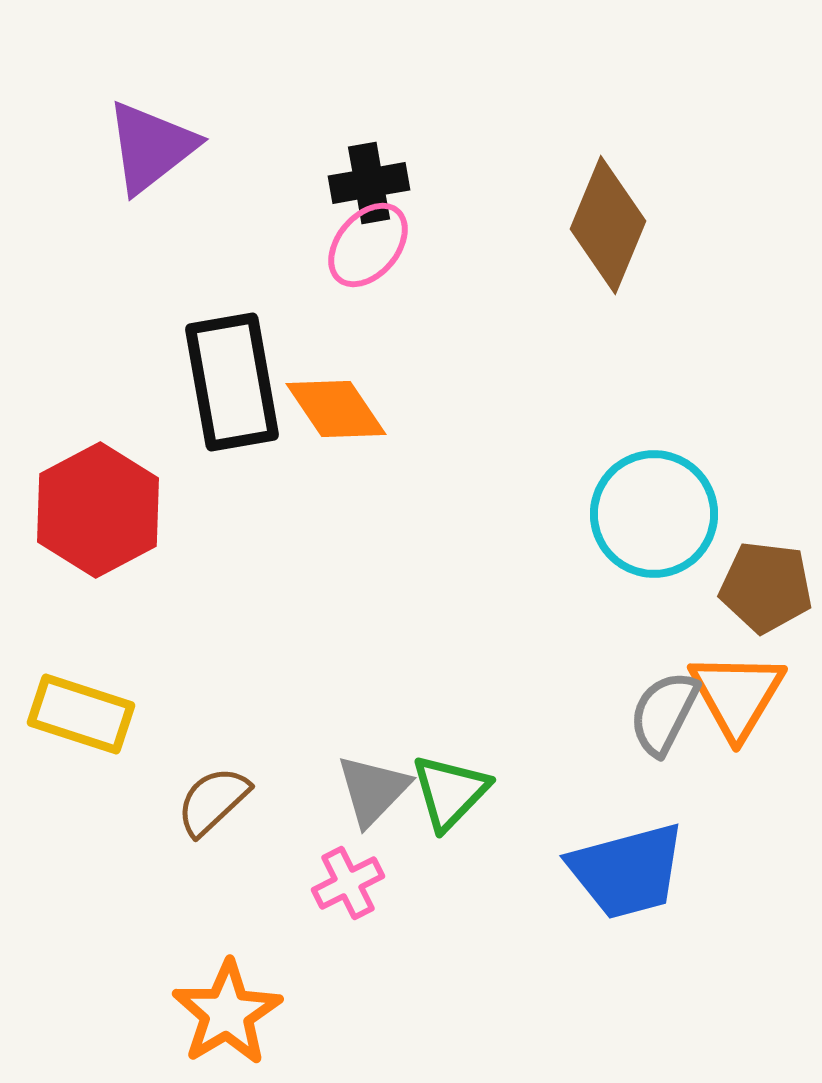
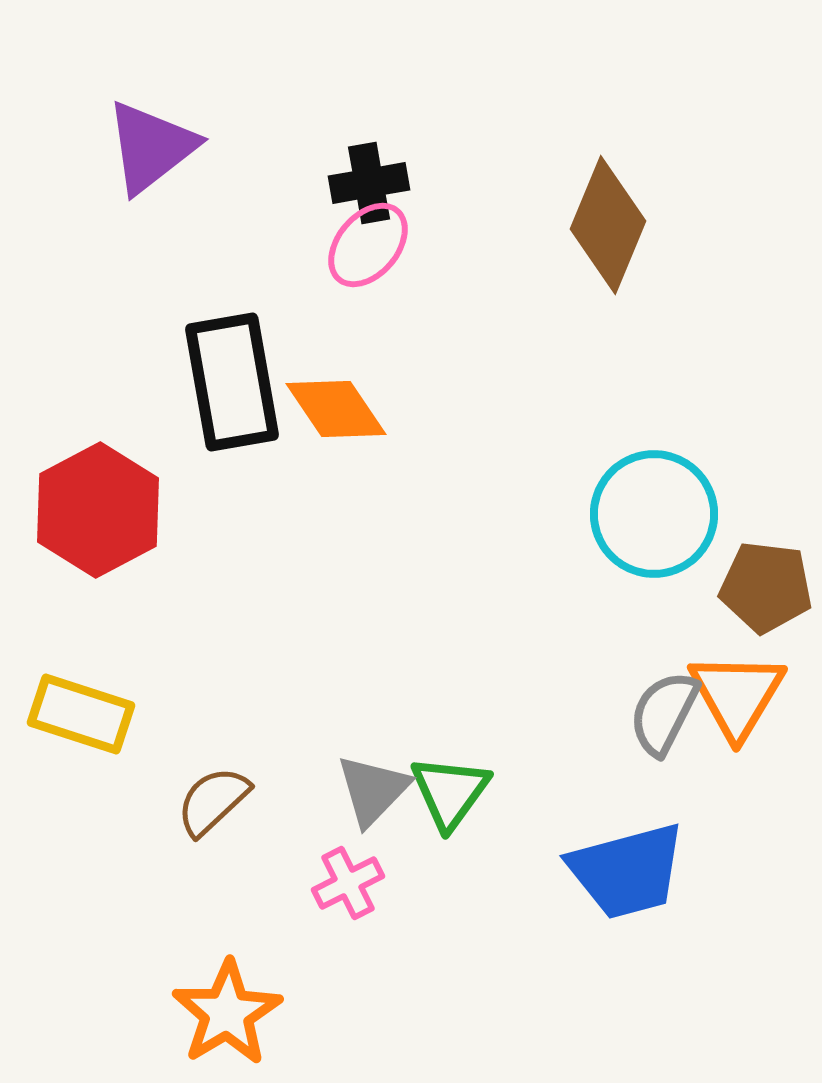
green triangle: rotated 8 degrees counterclockwise
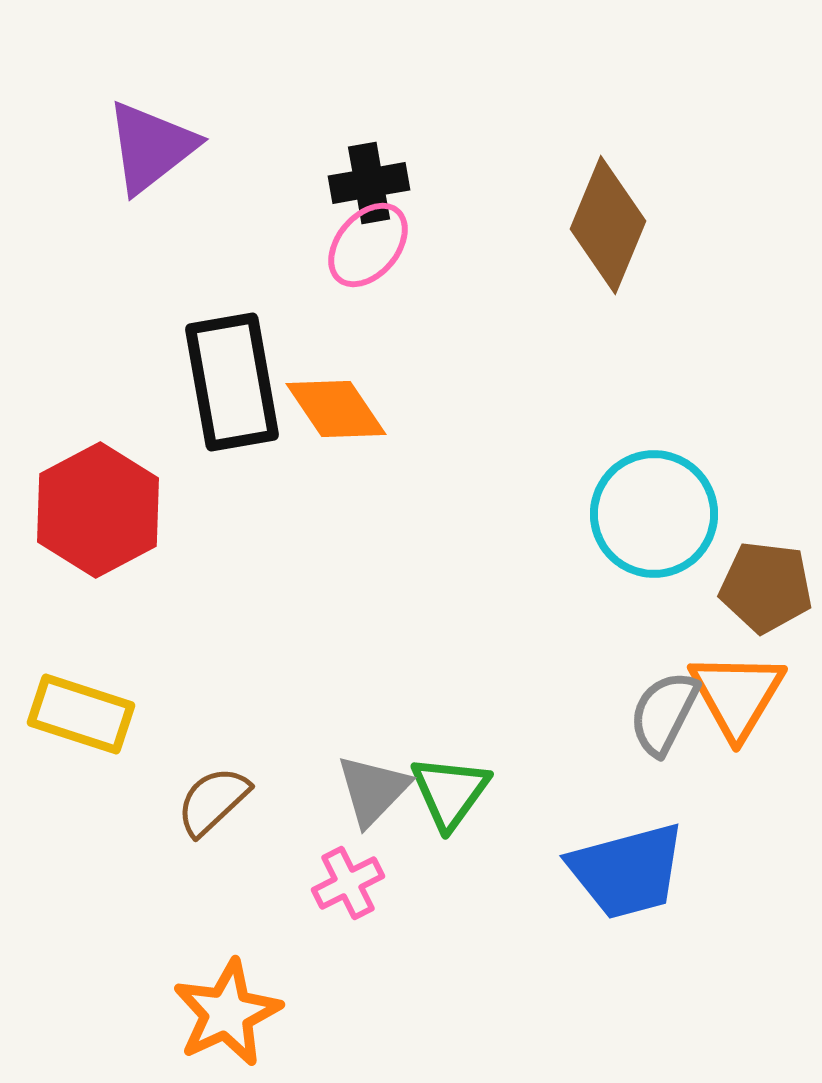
orange star: rotated 6 degrees clockwise
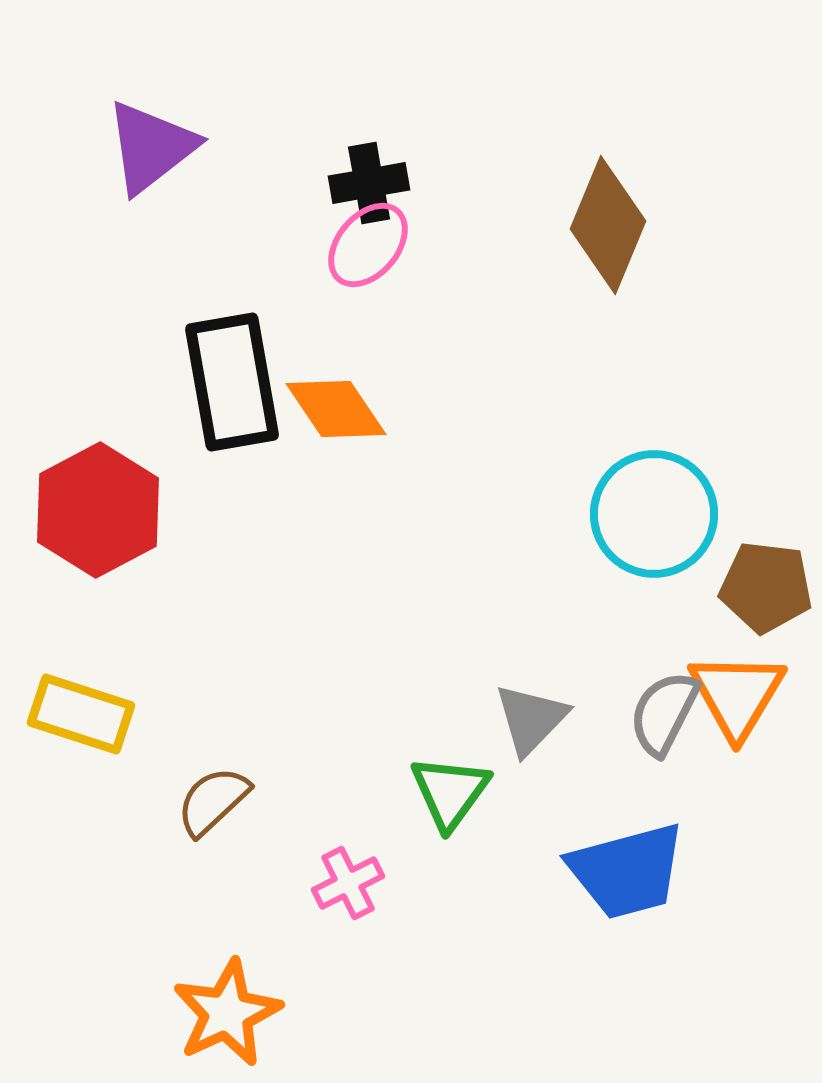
gray triangle: moved 158 px right, 71 px up
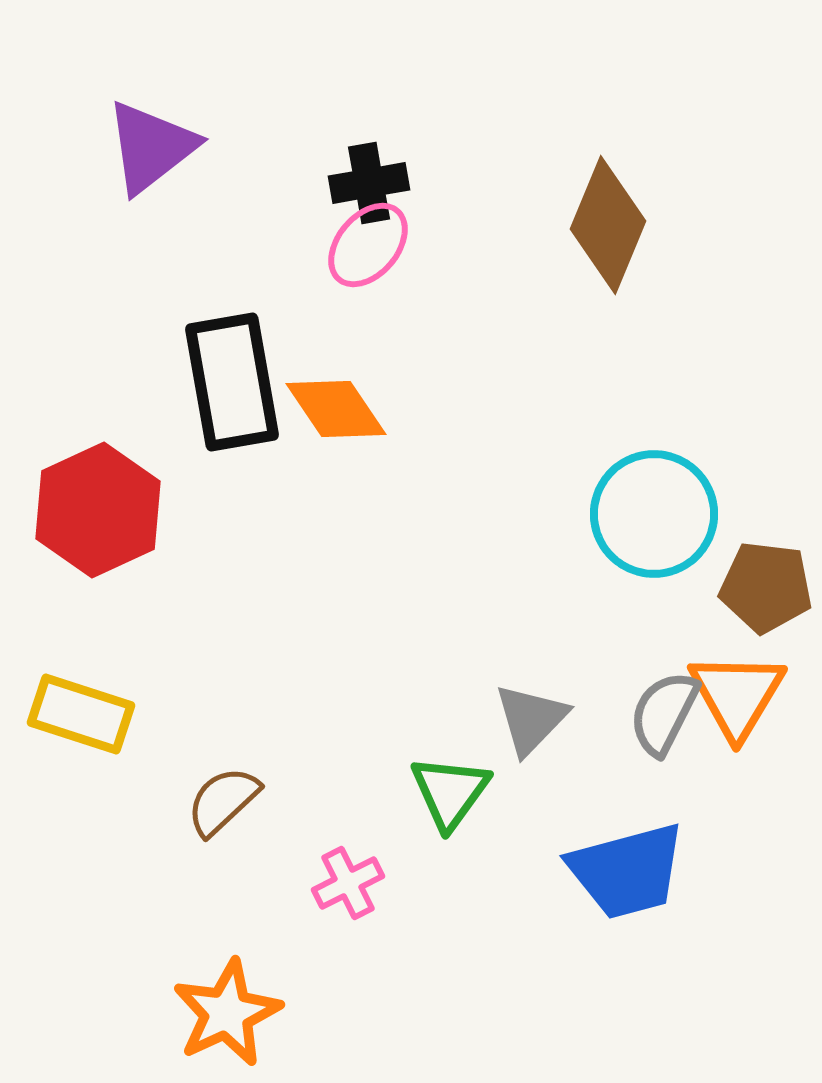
red hexagon: rotated 3 degrees clockwise
brown semicircle: moved 10 px right
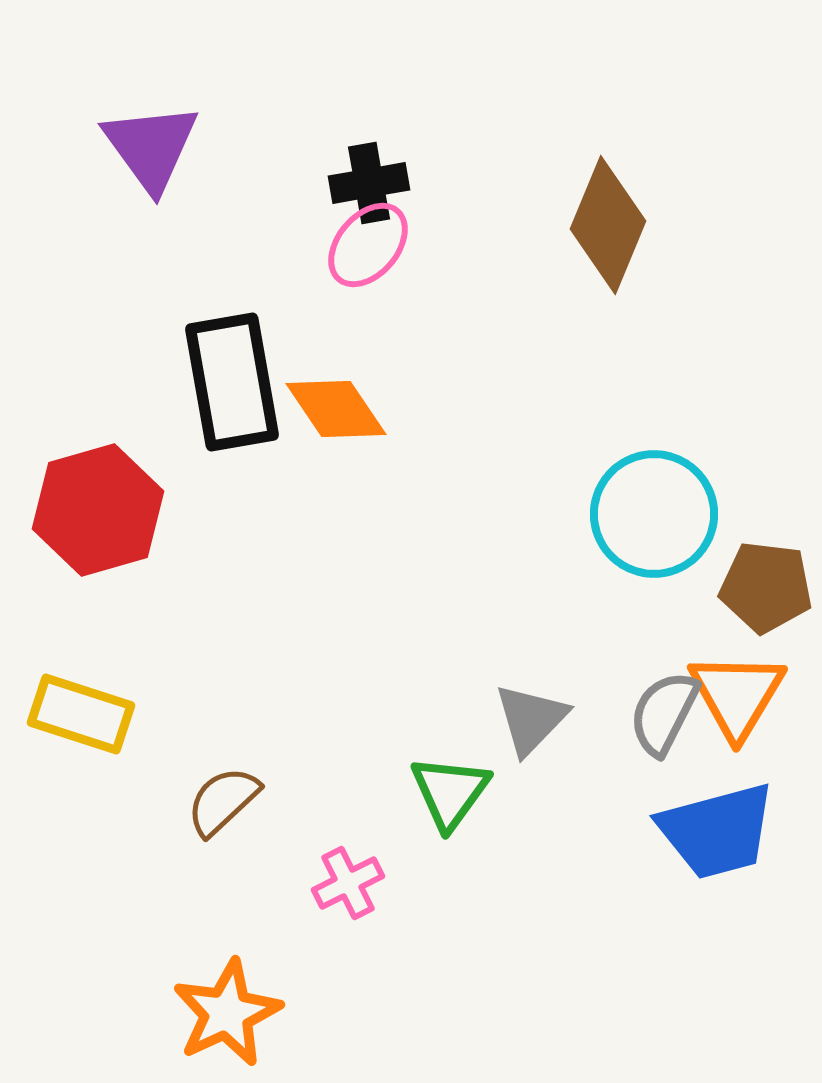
purple triangle: rotated 28 degrees counterclockwise
red hexagon: rotated 9 degrees clockwise
blue trapezoid: moved 90 px right, 40 px up
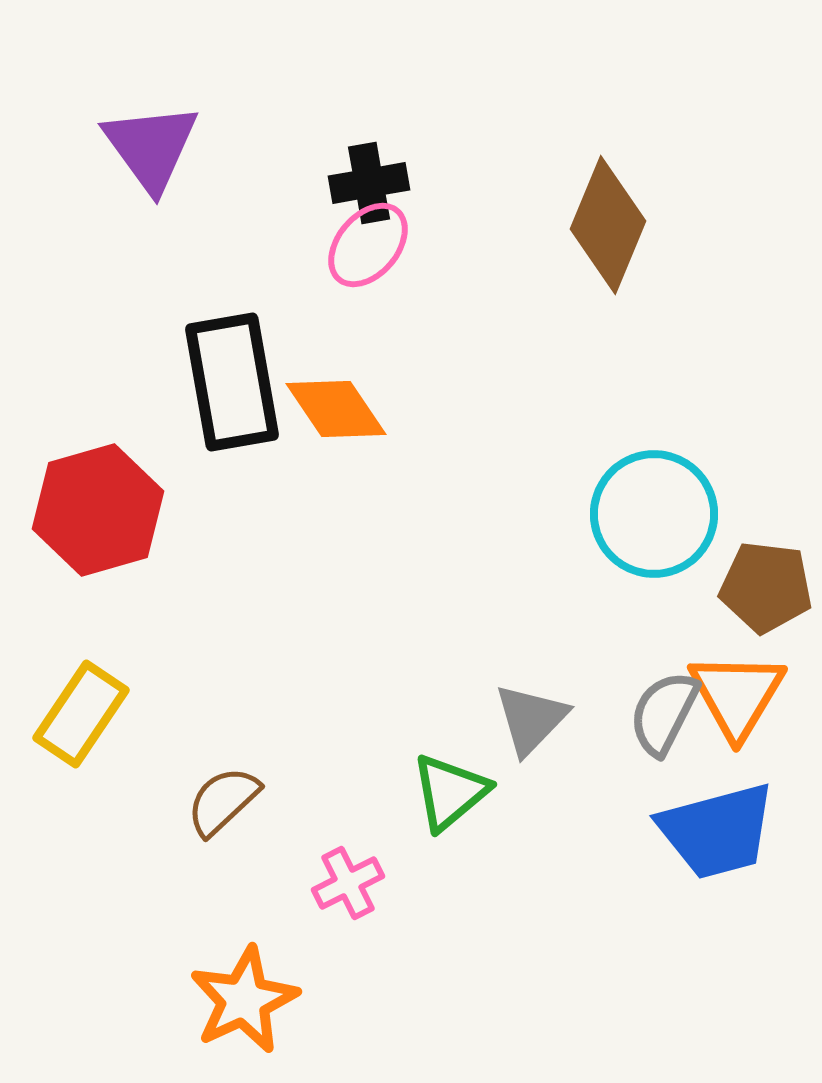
yellow rectangle: rotated 74 degrees counterclockwise
green triangle: rotated 14 degrees clockwise
orange star: moved 17 px right, 13 px up
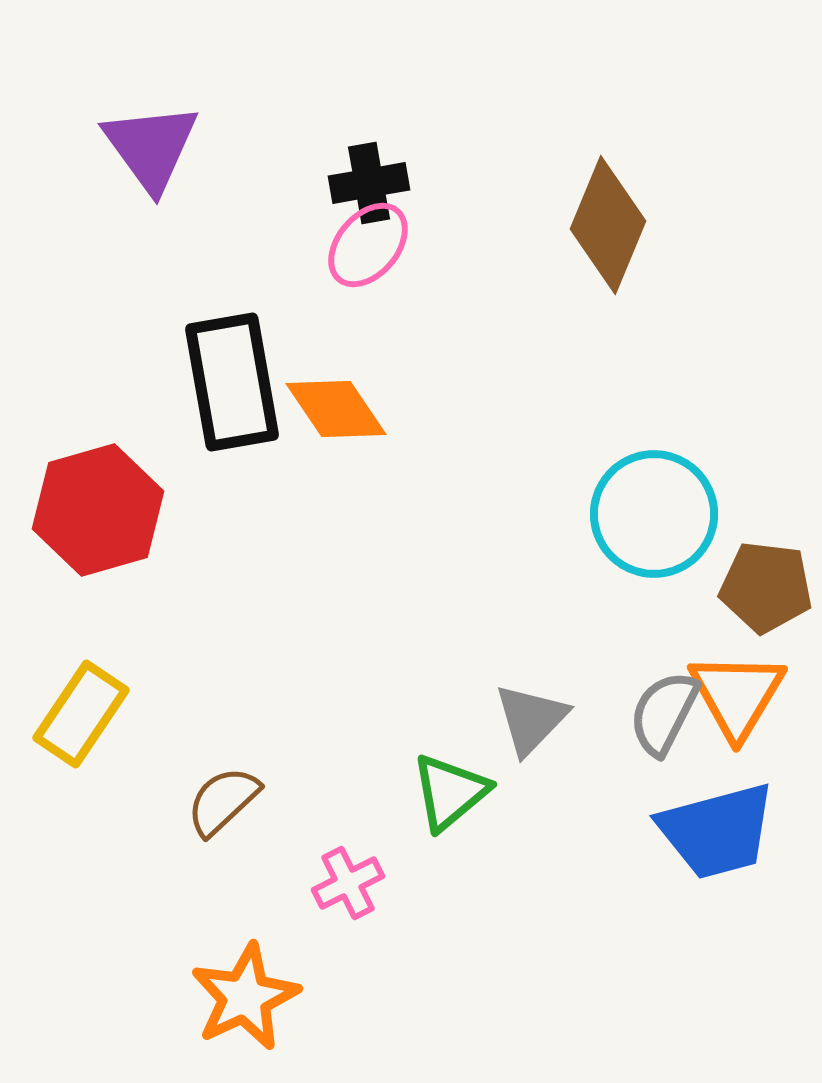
orange star: moved 1 px right, 3 px up
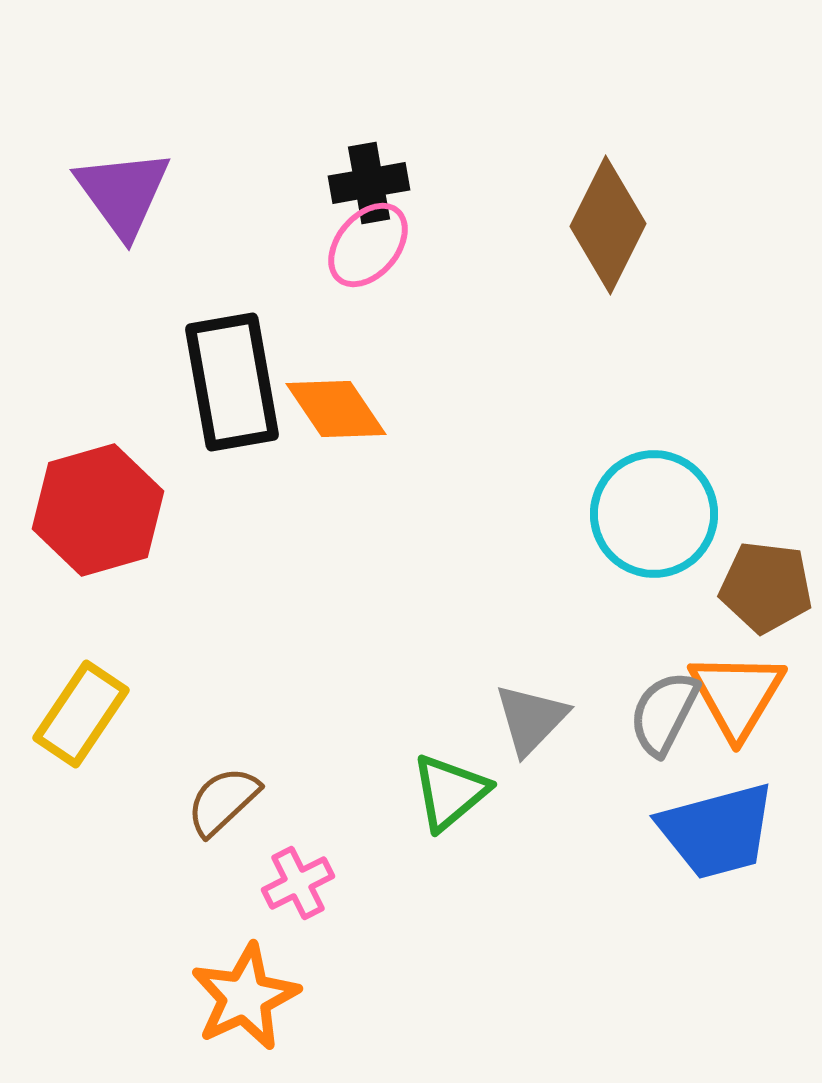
purple triangle: moved 28 px left, 46 px down
brown diamond: rotated 4 degrees clockwise
pink cross: moved 50 px left
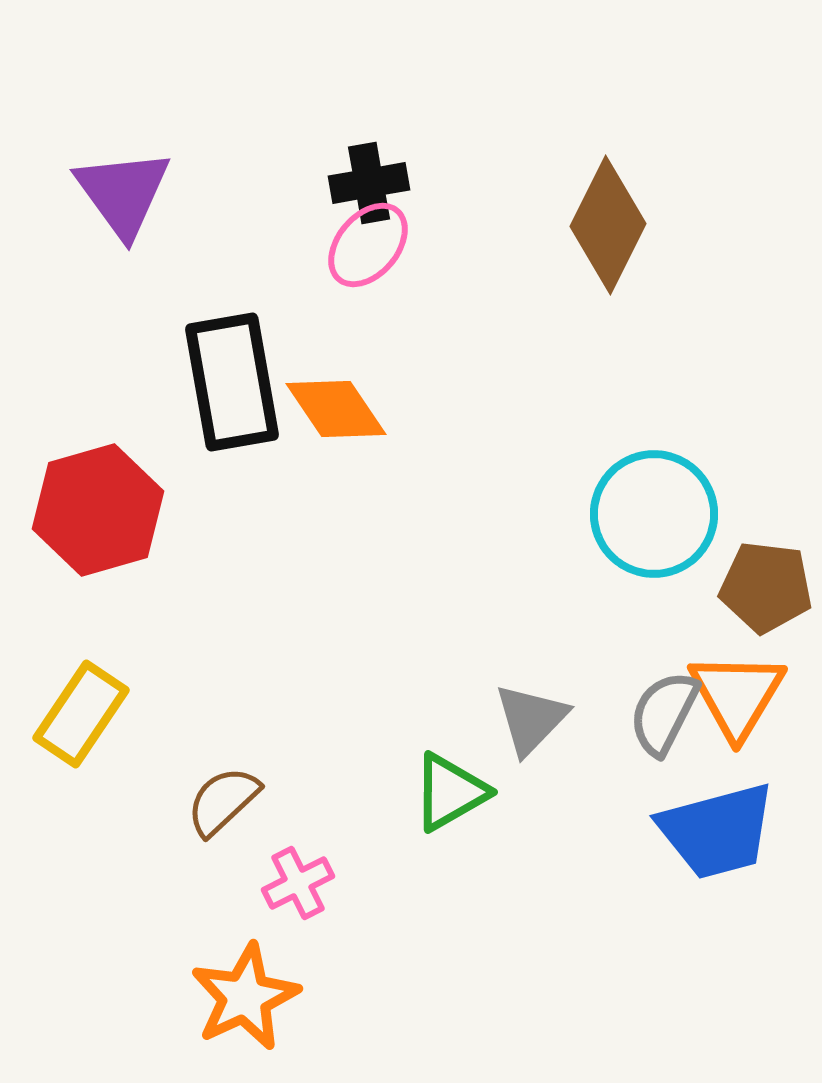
green triangle: rotated 10 degrees clockwise
